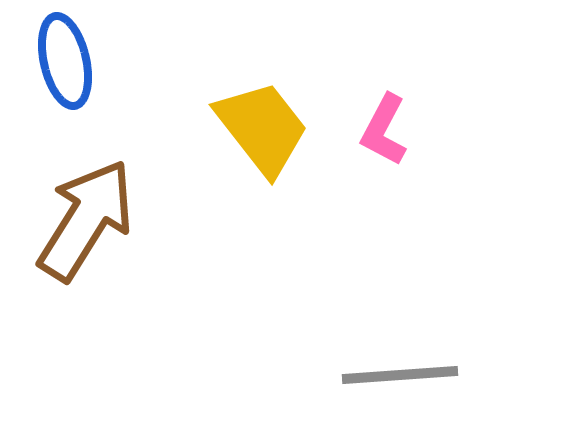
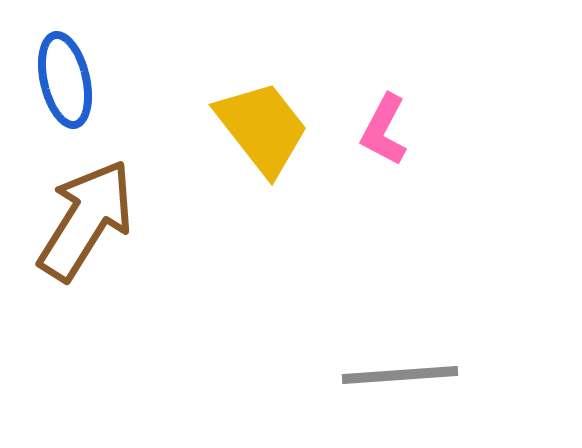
blue ellipse: moved 19 px down
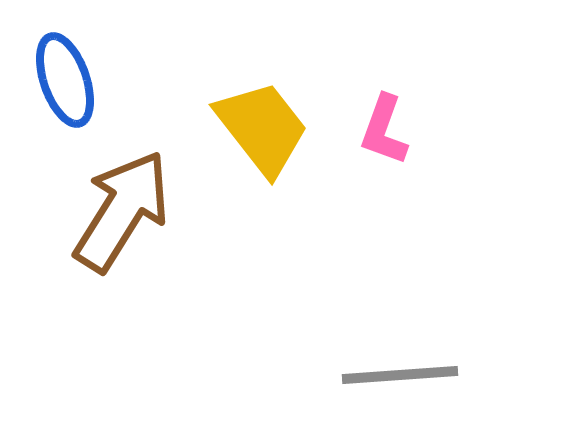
blue ellipse: rotated 6 degrees counterclockwise
pink L-shape: rotated 8 degrees counterclockwise
brown arrow: moved 36 px right, 9 px up
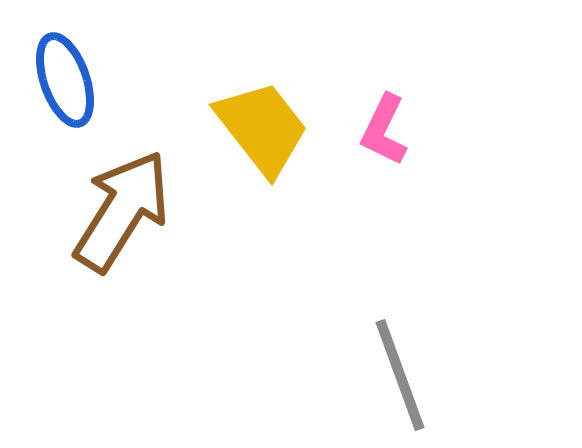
pink L-shape: rotated 6 degrees clockwise
gray line: rotated 74 degrees clockwise
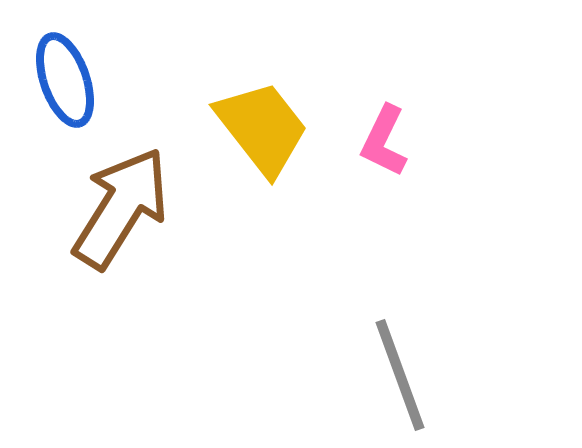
pink L-shape: moved 11 px down
brown arrow: moved 1 px left, 3 px up
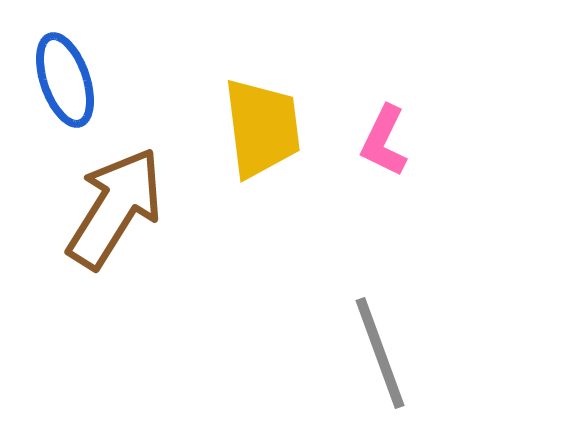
yellow trapezoid: rotated 31 degrees clockwise
brown arrow: moved 6 px left
gray line: moved 20 px left, 22 px up
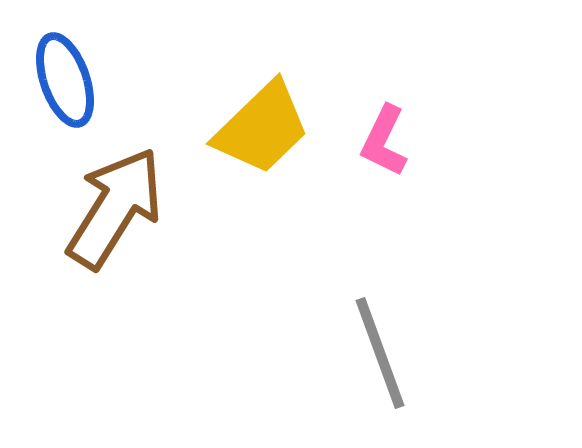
yellow trapezoid: rotated 53 degrees clockwise
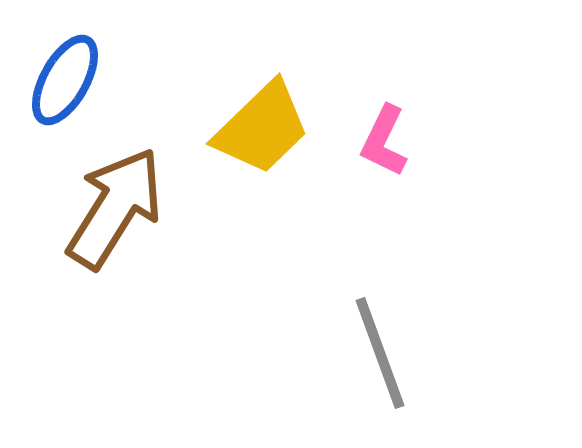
blue ellipse: rotated 48 degrees clockwise
